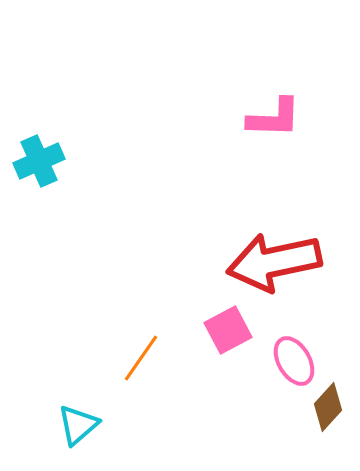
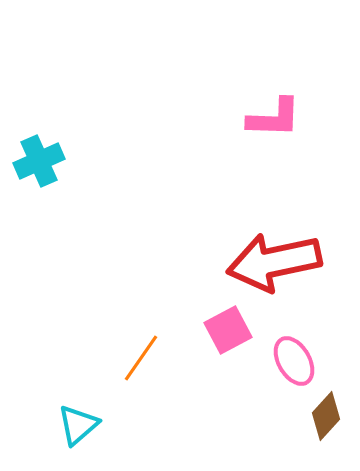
brown diamond: moved 2 px left, 9 px down
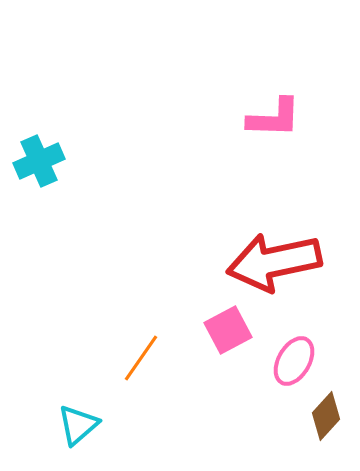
pink ellipse: rotated 60 degrees clockwise
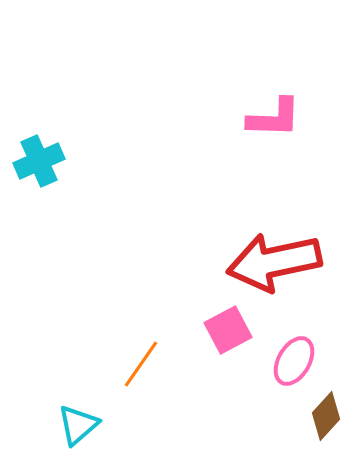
orange line: moved 6 px down
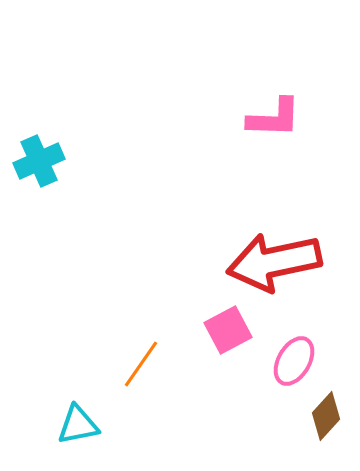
cyan triangle: rotated 30 degrees clockwise
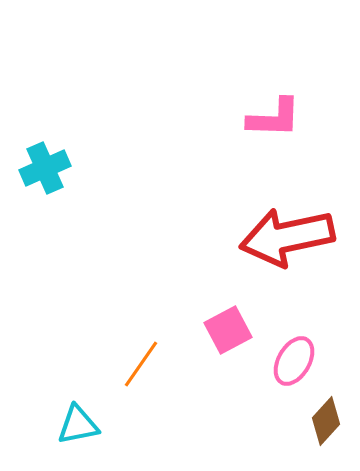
cyan cross: moved 6 px right, 7 px down
red arrow: moved 13 px right, 25 px up
brown diamond: moved 5 px down
